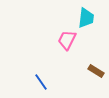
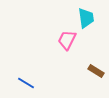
cyan trapezoid: rotated 15 degrees counterclockwise
blue line: moved 15 px left, 1 px down; rotated 24 degrees counterclockwise
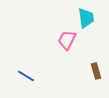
brown rectangle: rotated 42 degrees clockwise
blue line: moved 7 px up
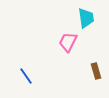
pink trapezoid: moved 1 px right, 2 px down
blue line: rotated 24 degrees clockwise
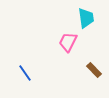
brown rectangle: moved 2 px left, 1 px up; rotated 28 degrees counterclockwise
blue line: moved 1 px left, 3 px up
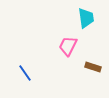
pink trapezoid: moved 4 px down
brown rectangle: moved 1 px left, 3 px up; rotated 28 degrees counterclockwise
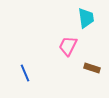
brown rectangle: moved 1 px left, 1 px down
blue line: rotated 12 degrees clockwise
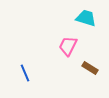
cyan trapezoid: rotated 65 degrees counterclockwise
brown rectangle: moved 2 px left; rotated 14 degrees clockwise
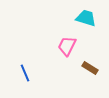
pink trapezoid: moved 1 px left
